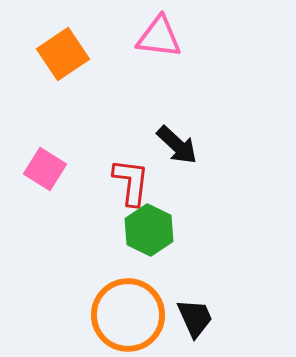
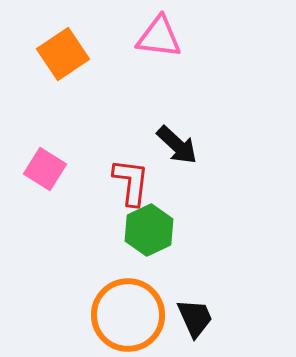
green hexagon: rotated 9 degrees clockwise
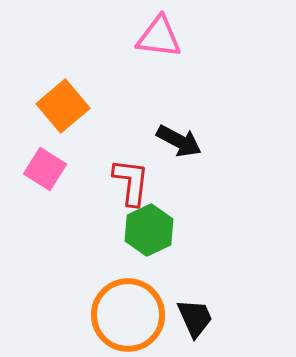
orange square: moved 52 px down; rotated 6 degrees counterclockwise
black arrow: moved 2 px right, 4 px up; rotated 15 degrees counterclockwise
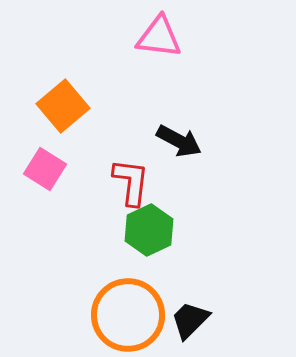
black trapezoid: moved 5 px left, 2 px down; rotated 111 degrees counterclockwise
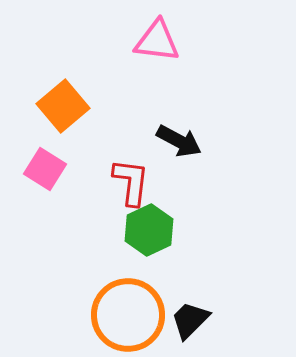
pink triangle: moved 2 px left, 4 px down
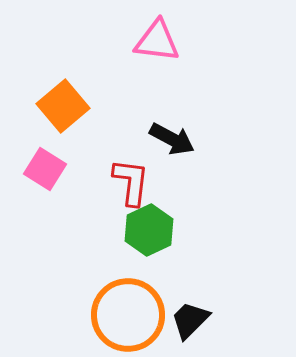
black arrow: moved 7 px left, 2 px up
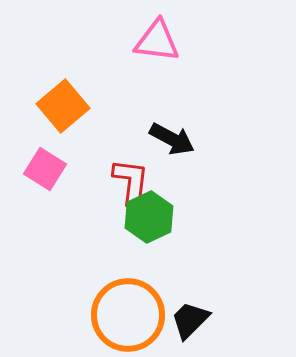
green hexagon: moved 13 px up
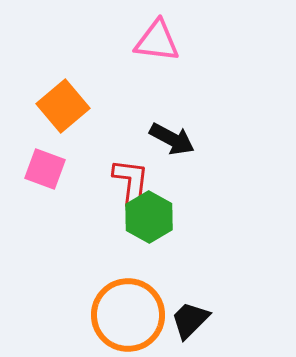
pink square: rotated 12 degrees counterclockwise
green hexagon: rotated 6 degrees counterclockwise
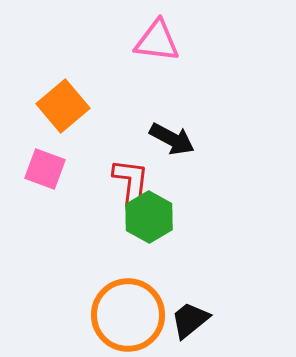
black trapezoid: rotated 6 degrees clockwise
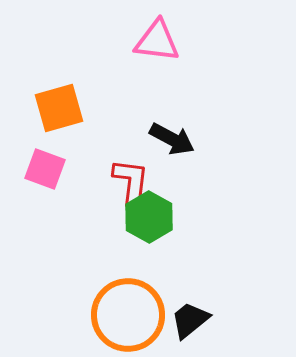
orange square: moved 4 px left, 2 px down; rotated 24 degrees clockwise
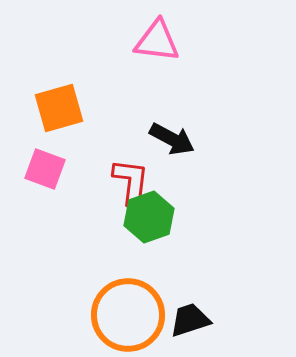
green hexagon: rotated 12 degrees clockwise
black trapezoid: rotated 21 degrees clockwise
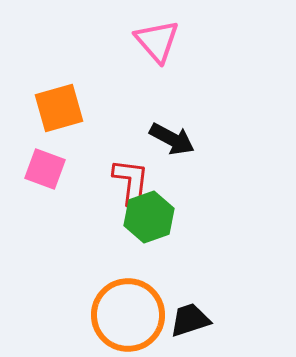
pink triangle: rotated 42 degrees clockwise
